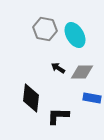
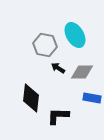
gray hexagon: moved 16 px down
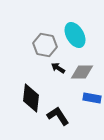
black L-shape: rotated 55 degrees clockwise
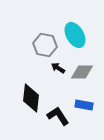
blue rectangle: moved 8 px left, 7 px down
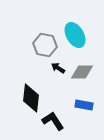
black L-shape: moved 5 px left, 5 px down
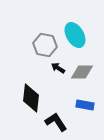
blue rectangle: moved 1 px right
black L-shape: moved 3 px right, 1 px down
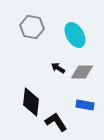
gray hexagon: moved 13 px left, 18 px up
black diamond: moved 4 px down
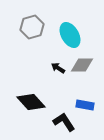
gray hexagon: rotated 25 degrees counterclockwise
cyan ellipse: moved 5 px left
gray diamond: moved 7 px up
black diamond: rotated 48 degrees counterclockwise
black L-shape: moved 8 px right
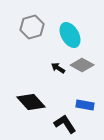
gray diamond: rotated 30 degrees clockwise
black L-shape: moved 1 px right, 2 px down
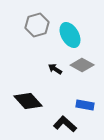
gray hexagon: moved 5 px right, 2 px up
black arrow: moved 3 px left, 1 px down
black diamond: moved 3 px left, 1 px up
black L-shape: rotated 15 degrees counterclockwise
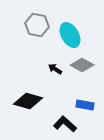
gray hexagon: rotated 25 degrees clockwise
black diamond: rotated 32 degrees counterclockwise
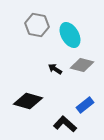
gray diamond: rotated 15 degrees counterclockwise
blue rectangle: rotated 48 degrees counterclockwise
